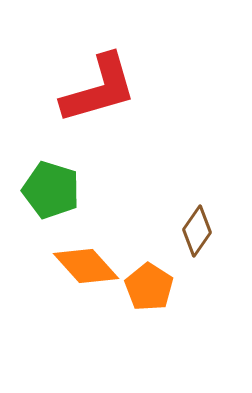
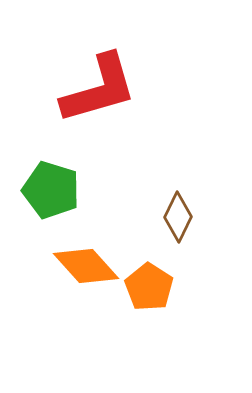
brown diamond: moved 19 px left, 14 px up; rotated 9 degrees counterclockwise
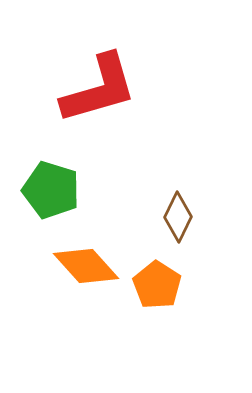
orange pentagon: moved 8 px right, 2 px up
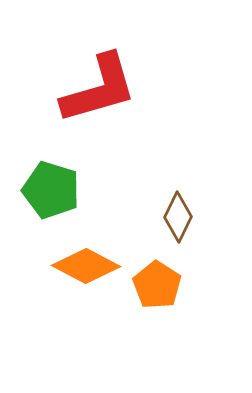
orange diamond: rotated 20 degrees counterclockwise
